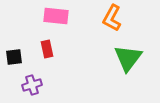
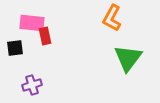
pink rectangle: moved 24 px left, 7 px down
red rectangle: moved 2 px left, 13 px up
black square: moved 1 px right, 9 px up
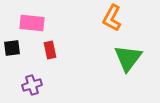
red rectangle: moved 5 px right, 14 px down
black square: moved 3 px left
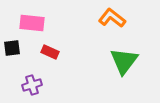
orange L-shape: rotated 100 degrees clockwise
red rectangle: moved 2 px down; rotated 54 degrees counterclockwise
green triangle: moved 4 px left, 3 px down
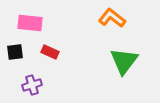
pink rectangle: moved 2 px left
black square: moved 3 px right, 4 px down
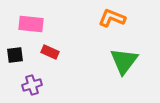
orange L-shape: rotated 16 degrees counterclockwise
pink rectangle: moved 1 px right, 1 px down
black square: moved 3 px down
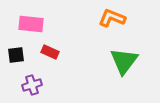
black square: moved 1 px right
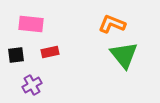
orange L-shape: moved 6 px down
red rectangle: rotated 36 degrees counterclockwise
green triangle: moved 6 px up; rotated 16 degrees counterclockwise
purple cross: rotated 12 degrees counterclockwise
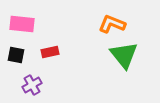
pink rectangle: moved 9 px left
black square: rotated 18 degrees clockwise
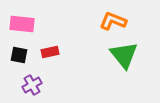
orange L-shape: moved 1 px right, 3 px up
black square: moved 3 px right
